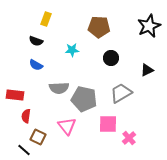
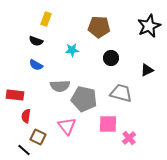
gray semicircle: moved 1 px right, 2 px up
gray trapezoid: rotated 45 degrees clockwise
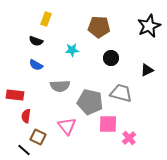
gray pentagon: moved 6 px right, 3 px down
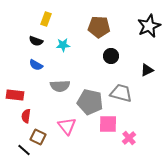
cyan star: moved 9 px left, 5 px up
black circle: moved 2 px up
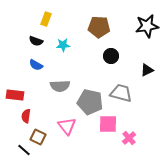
black star: moved 2 px left; rotated 15 degrees clockwise
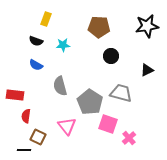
gray semicircle: rotated 78 degrees clockwise
gray pentagon: rotated 20 degrees clockwise
pink square: rotated 18 degrees clockwise
black line: rotated 40 degrees counterclockwise
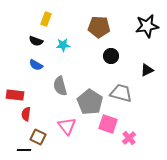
red semicircle: moved 2 px up
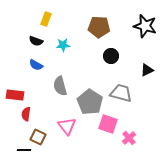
black star: moved 2 px left; rotated 25 degrees clockwise
